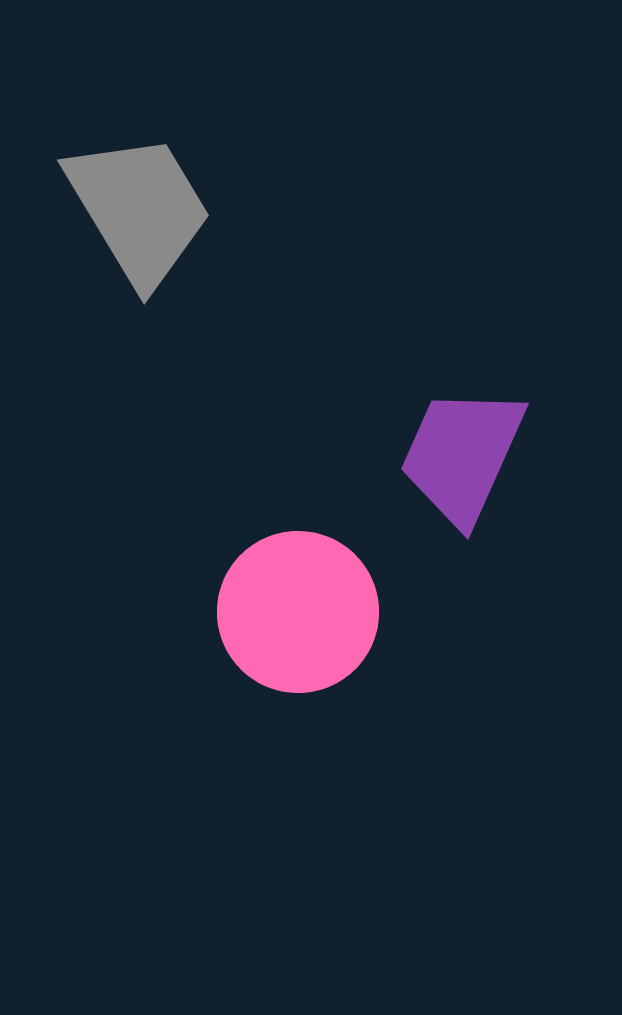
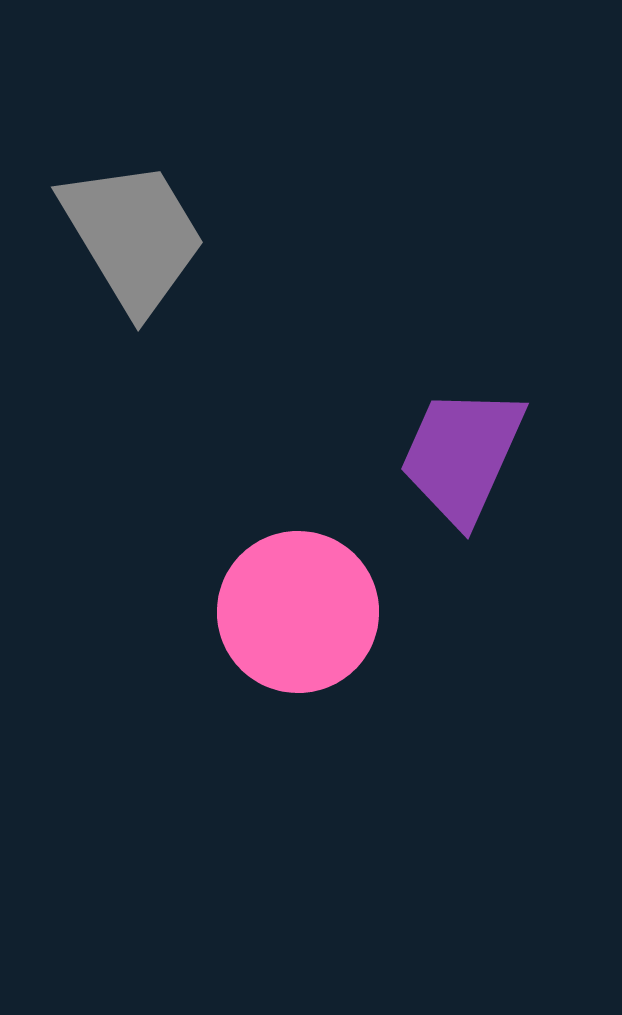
gray trapezoid: moved 6 px left, 27 px down
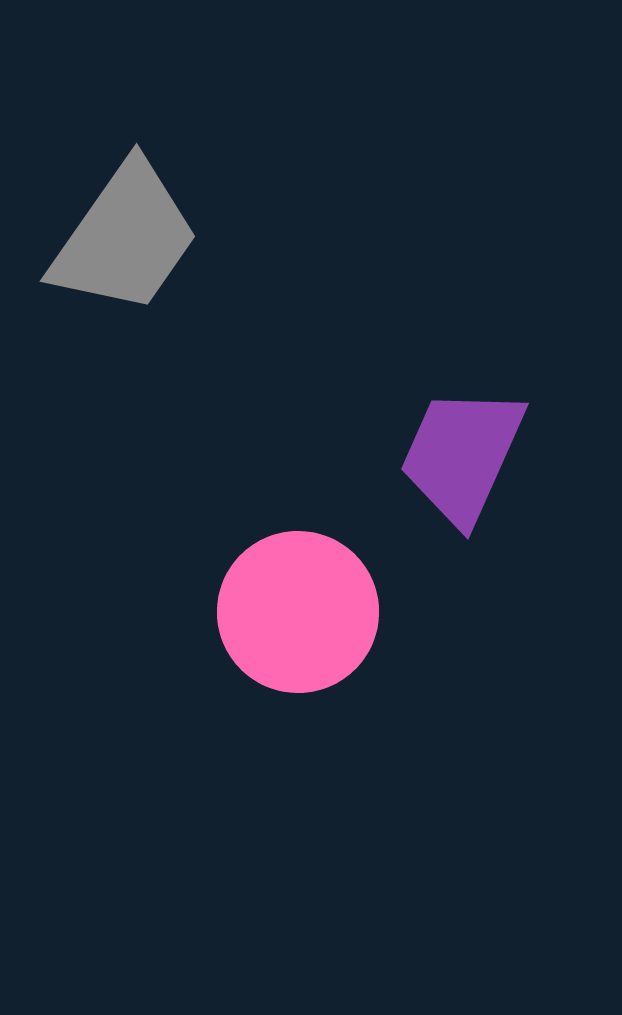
gray trapezoid: moved 8 px left, 2 px down; rotated 66 degrees clockwise
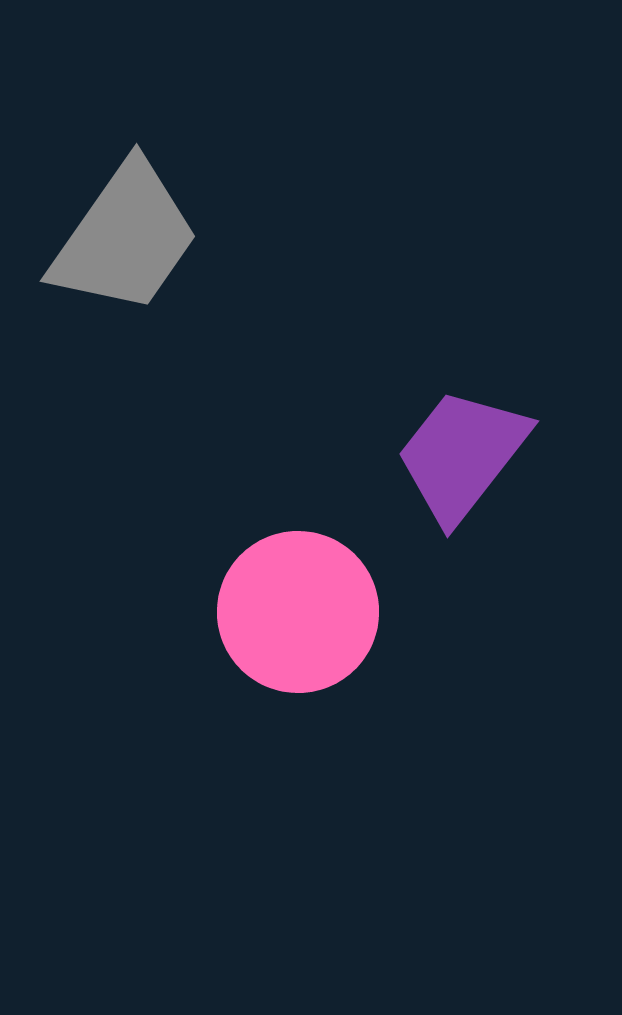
purple trapezoid: rotated 14 degrees clockwise
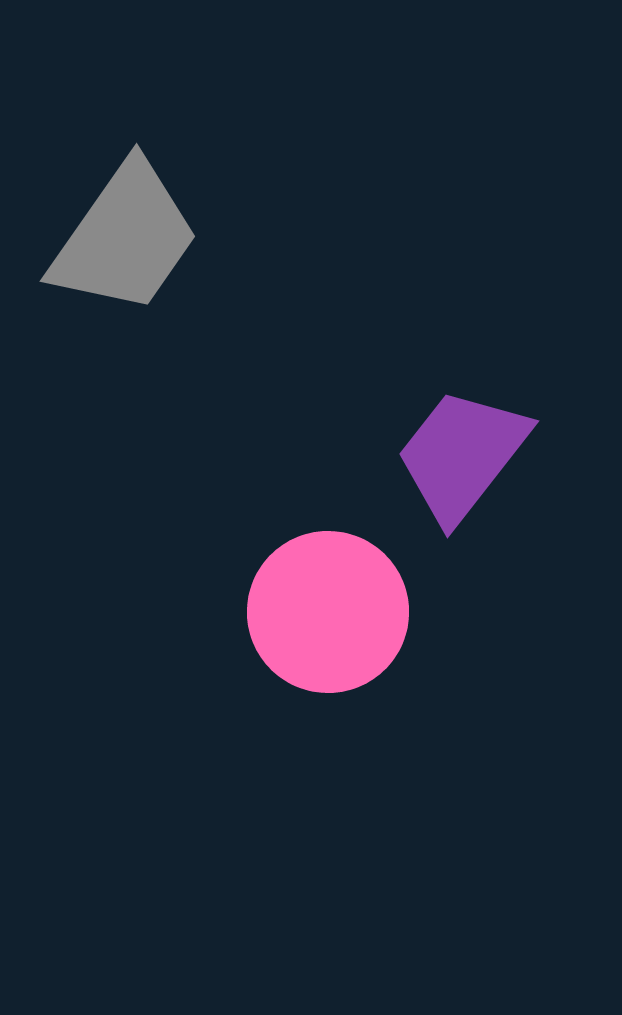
pink circle: moved 30 px right
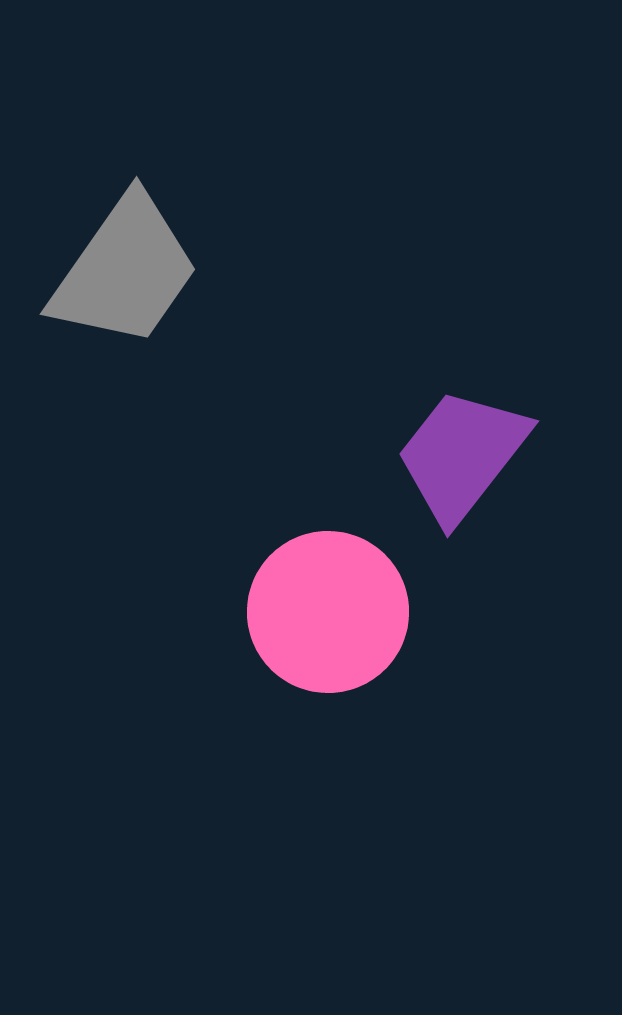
gray trapezoid: moved 33 px down
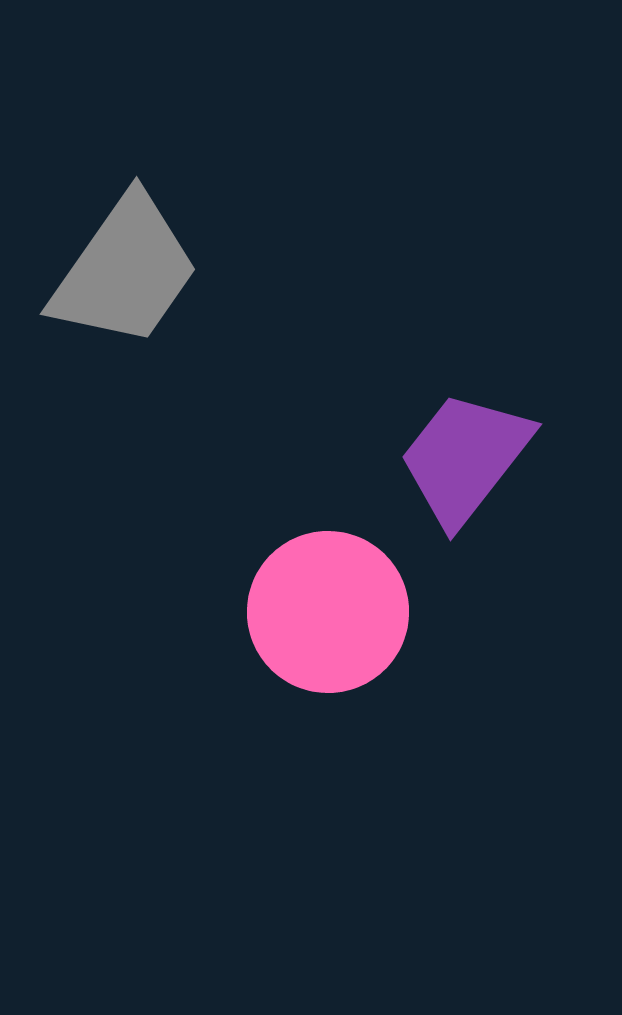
purple trapezoid: moved 3 px right, 3 px down
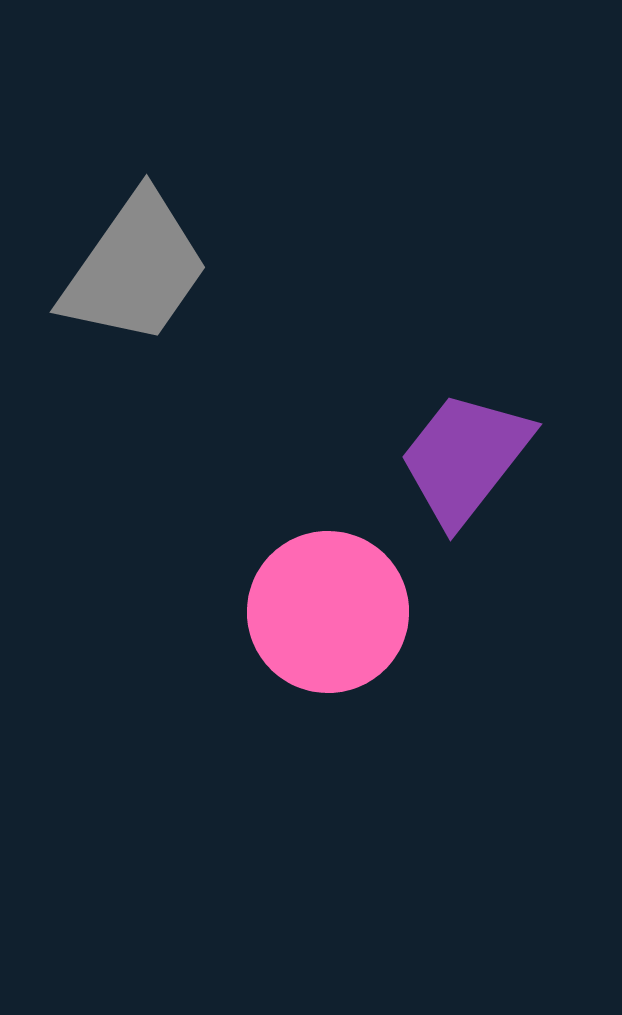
gray trapezoid: moved 10 px right, 2 px up
